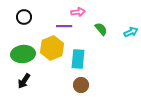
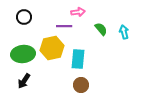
cyan arrow: moved 7 px left; rotated 80 degrees counterclockwise
yellow hexagon: rotated 10 degrees clockwise
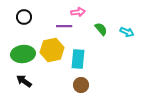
cyan arrow: moved 3 px right; rotated 128 degrees clockwise
yellow hexagon: moved 2 px down
black arrow: rotated 91 degrees clockwise
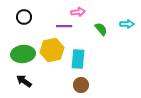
cyan arrow: moved 8 px up; rotated 24 degrees counterclockwise
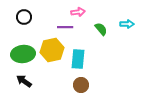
purple line: moved 1 px right, 1 px down
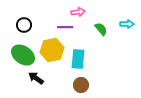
black circle: moved 8 px down
green ellipse: moved 1 px down; rotated 40 degrees clockwise
black arrow: moved 12 px right, 3 px up
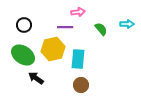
yellow hexagon: moved 1 px right, 1 px up
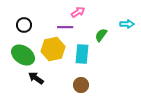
pink arrow: rotated 24 degrees counterclockwise
green semicircle: moved 6 px down; rotated 104 degrees counterclockwise
cyan rectangle: moved 4 px right, 5 px up
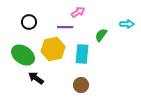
black circle: moved 5 px right, 3 px up
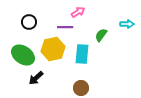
black arrow: rotated 77 degrees counterclockwise
brown circle: moved 3 px down
